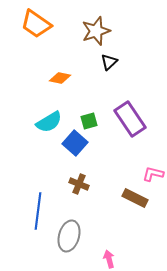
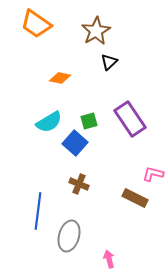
brown star: rotated 12 degrees counterclockwise
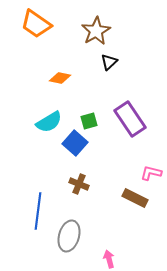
pink L-shape: moved 2 px left, 1 px up
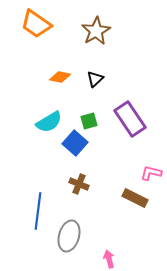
black triangle: moved 14 px left, 17 px down
orange diamond: moved 1 px up
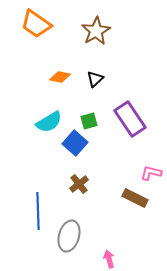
brown cross: rotated 30 degrees clockwise
blue line: rotated 9 degrees counterclockwise
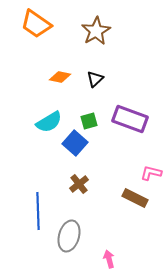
purple rectangle: rotated 36 degrees counterclockwise
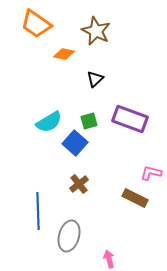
brown star: rotated 16 degrees counterclockwise
orange diamond: moved 4 px right, 23 px up
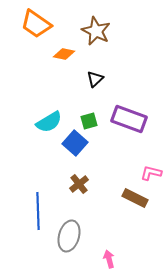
purple rectangle: moved 1 px left
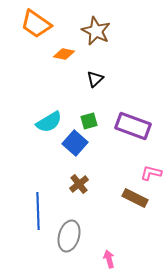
purple rectangle: moved 4 px right, 7 px down
